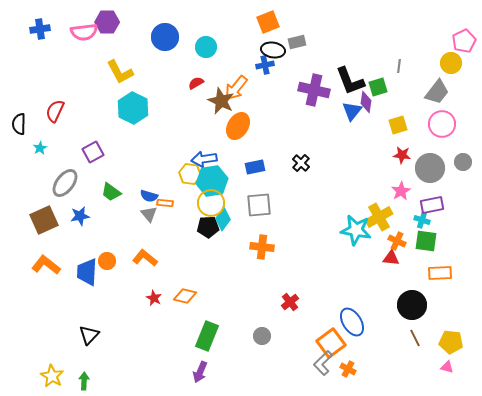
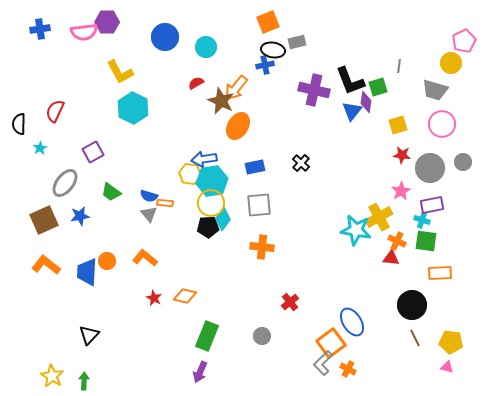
gray trapezoid at (437, 92): moved 2 px left, 2 px up; rotated 68 degrees clockwise
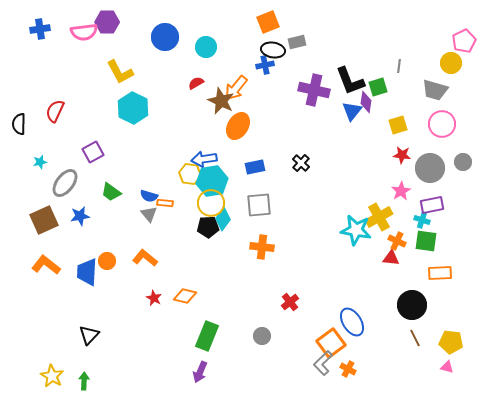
cyan star at (40, 148): moved 14 px down; rotated 16 degrees clockwise
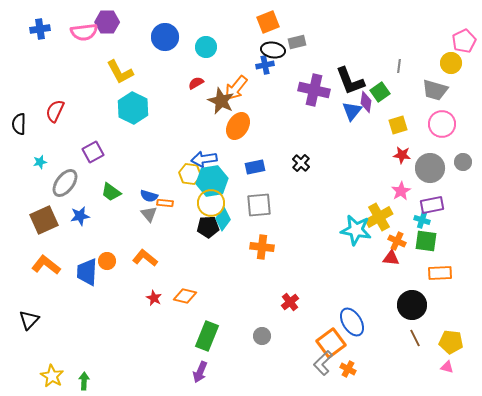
green square at (378, 87): moved 2 px right, 5 px down; rotated 18 degrees counterclockwise
black triangle at (89, 335): moved 60 px left, 15 px up
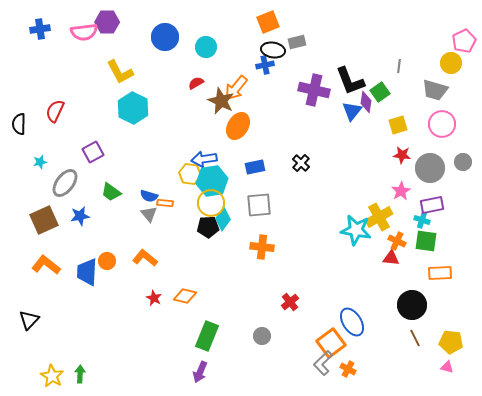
green arrow at (84, 381): moved 4 px left, 7 px up
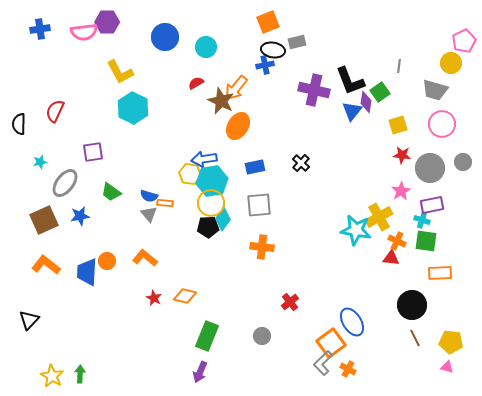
purple square at (93, 152): rotated 20 degrees clockwise
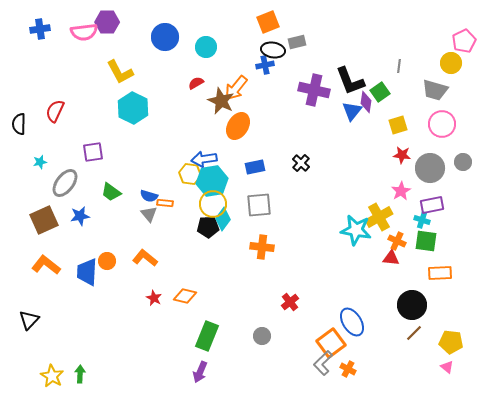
yellow circle at (211, 203): moved 2 px right, 1 px down
brown line at (415, 338): moved 1 px left, 5 px up; rotated 72 degrees clockwise
pink triangle at (447, 367): rotated 24 degrees clockwise
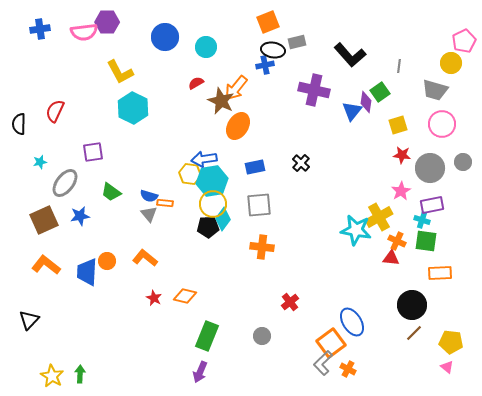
black L-shape at (350, 81): moved 26 px up; rotated 20 degrees counterclockwise
